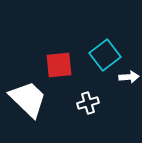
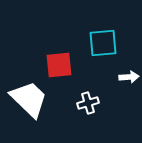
cyan square: moved 2 px left, 12 px up; rotated 32 degrees clockwise
white trapezoid: moved 1 px right
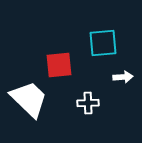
white arrow: moved 6 px left
white cross: rotated 15 degrees clockwise
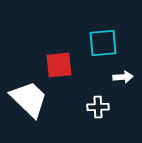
white cross: moved 10 px right, 4 px down
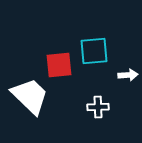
cyan square: moved 9 px left, 8 px down
white arrow: moved 5 px right, 2 px up
white trapezoid: moved 1 px right, 3 px up
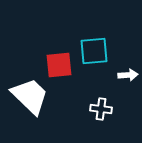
white cross: moved 3 px right, 2 px down; rotated 10 degrees clockwise
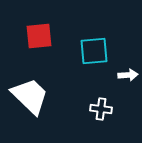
red square: moved 20 px left, 29 px up
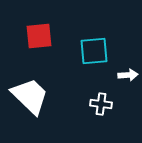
white cross: moved 5 px up
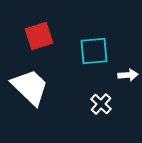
red square: rotated 12 degrees counterclockwise
white trapezoid: moved 9 px up
white cross: rotated 35 degrees clockwise
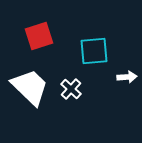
white arrow: moved 1 px left, 2 px down
white cross: moved 30 px left, 15 px up
